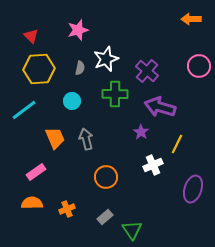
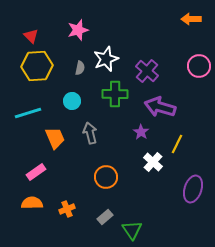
yellow hexagon: moved 2 px left, 3 px up
cyan line: moved 4 px right, 3 px down; rotated 20 degrees clockwise
gray arrow: moved 4 px right, 6 px up
white cross: moved 3 px up; rotated 24 degrees counterclockwise
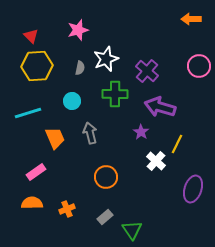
white cross: moved 3 px right, 1 px up
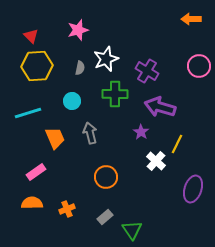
purple cross: rotated 10 degrees counterclockwise
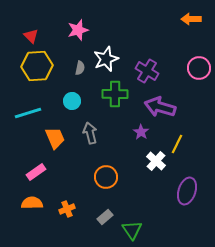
pink circle: moved 2 px down
purple ellipse: moved 6 px left, 2 px down
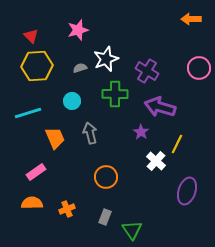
gray semicircle: rotated 120 degrees counterclockwise
gray rectangle: rotated 28 degrees counterclockwise
